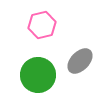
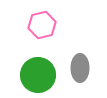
gray ellipse: moved 7 px down; rotated 44 degrees counterclockwise
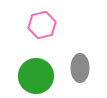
green circle: moved 2 px left, 1 px down
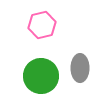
green circle: moved 5 px right
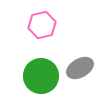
gray ellipse: rotated 60 degrees clockwise
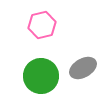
gray ellipse: moved 3 px right
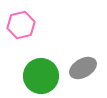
pink hexagon: moved 21 px left
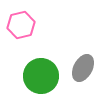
gray ellipse: rotated 32 degrees counterclockwise
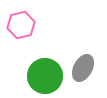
green circle: moved 4 px right
